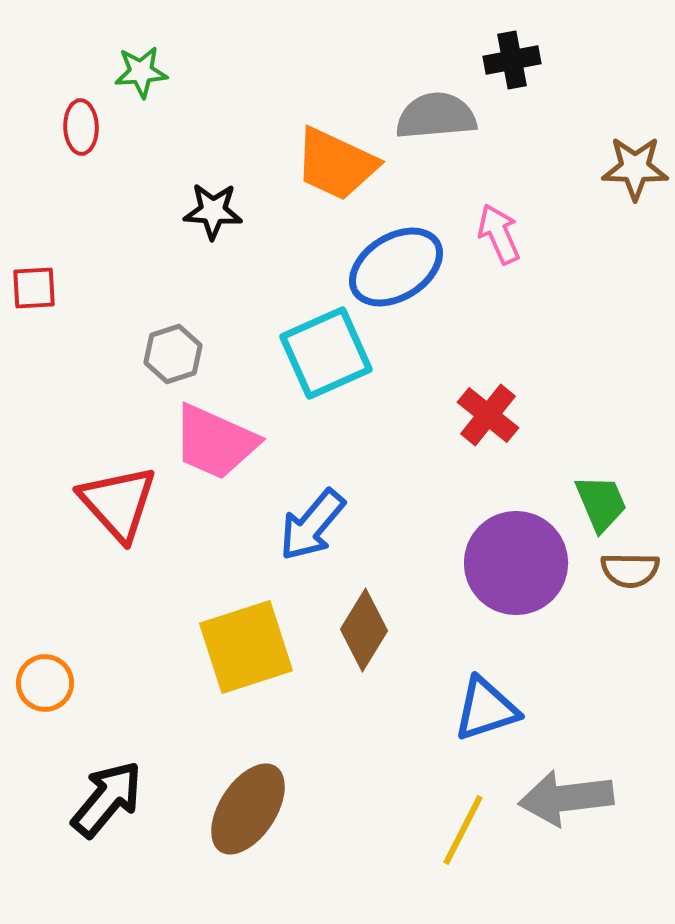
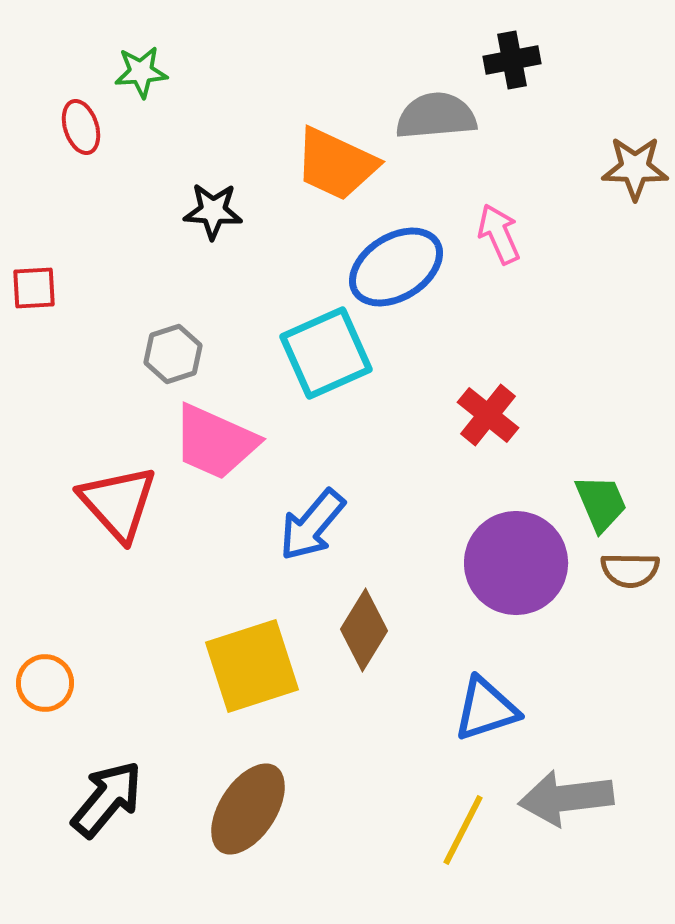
red ellipse: rotated 16 degrees counterclockwise
yellow square: moved 6 px right, 19 px down
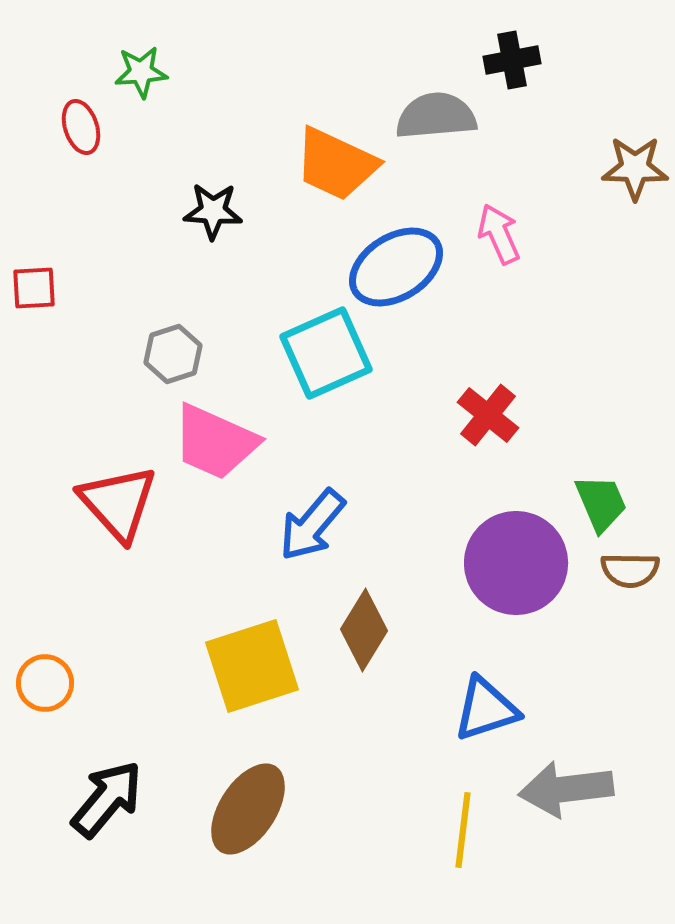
gray arrow: moved 9 px up
yellow line: rotated 20 degrees counterclockwise
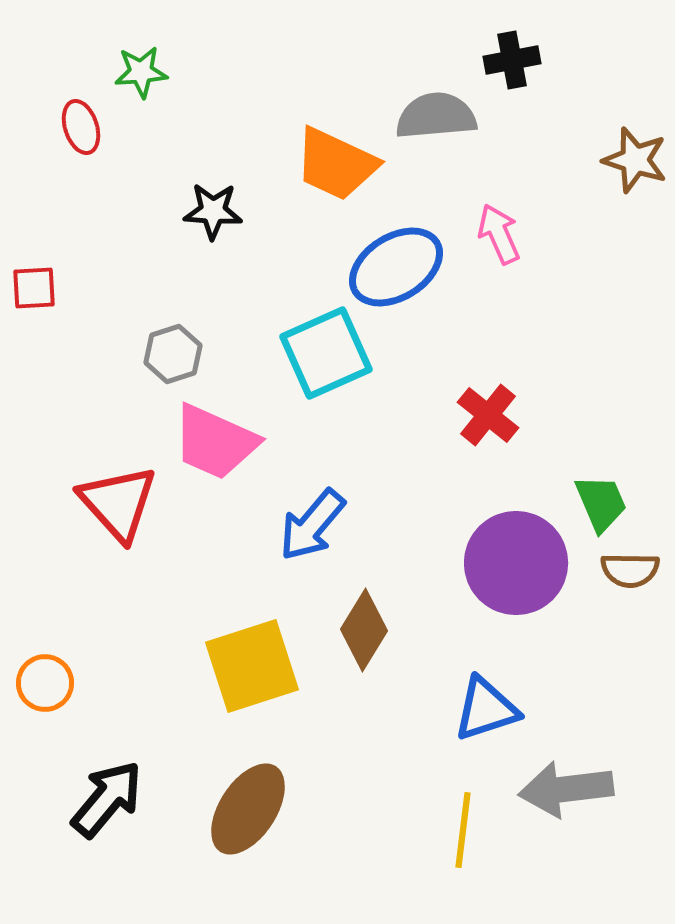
brown star: moved 8 px up; rotated 16 degrees clockwise
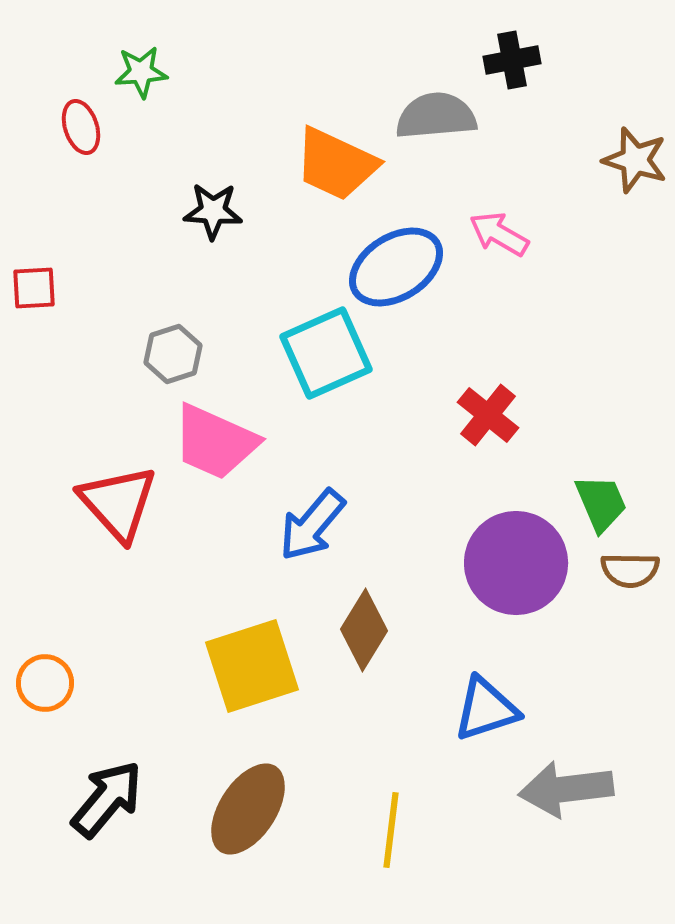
pink arrow: rotated 36 degrees counterclockwise
yellow line: moved 72 px left
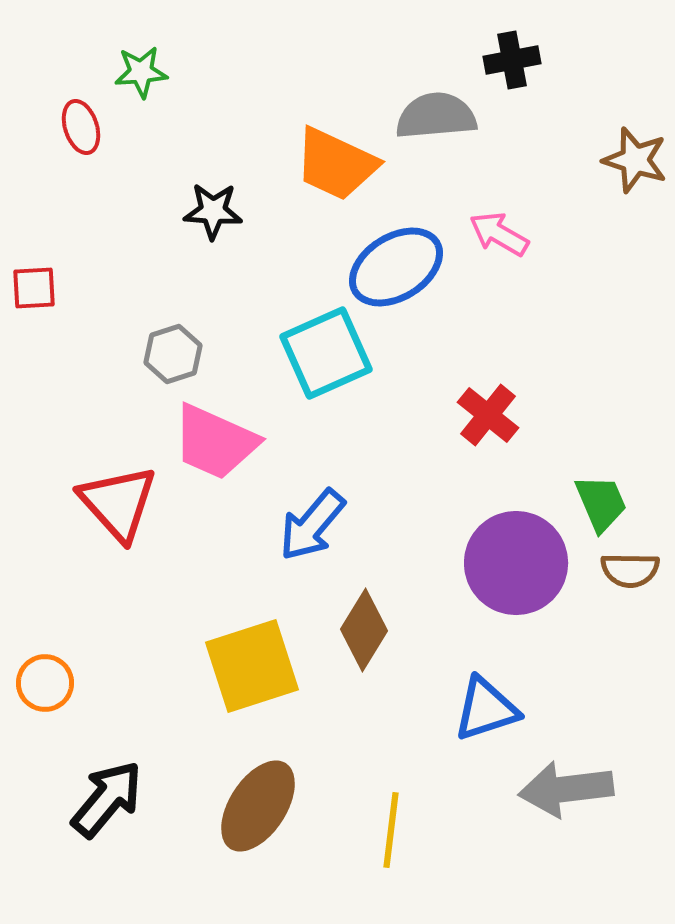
brown ellipse: moved 10 px right, 3 px up
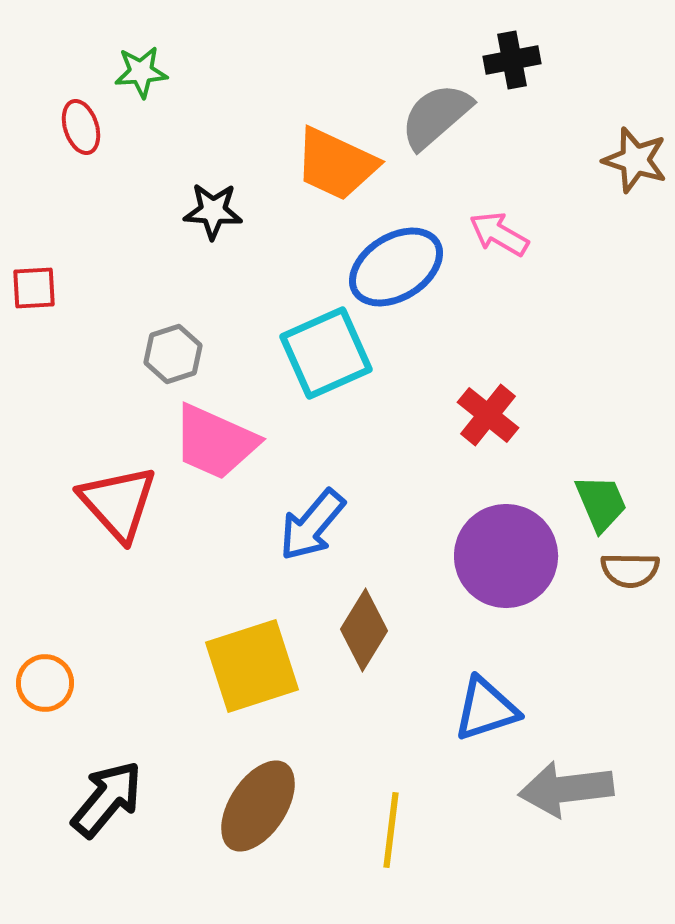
gray semicircle: rotated 36 degrees counterclockwise
purple circle: moved 10 px left, 7 px up
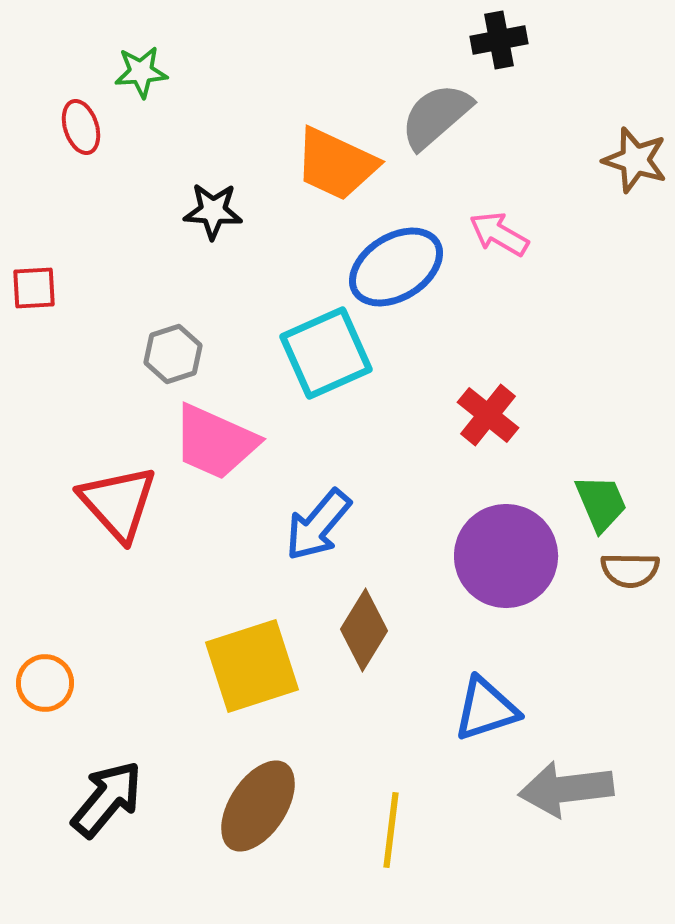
black cross: moved 13 px left, 20 px up
blue arrow: moved 6 px right
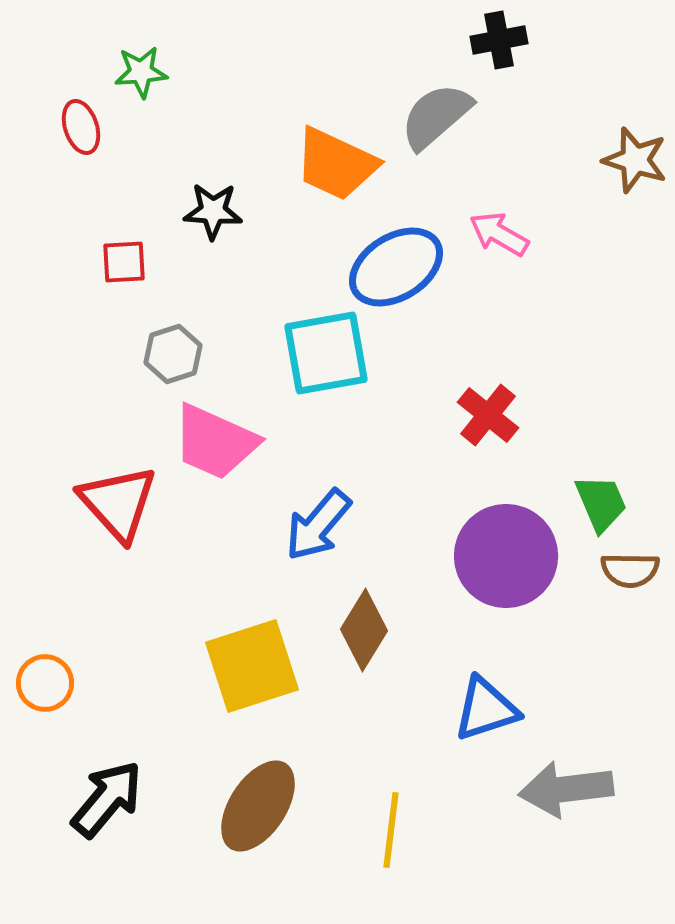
red square: moved 90 px right, 26 px up
cyan square: rotated 14 degrees clockwise
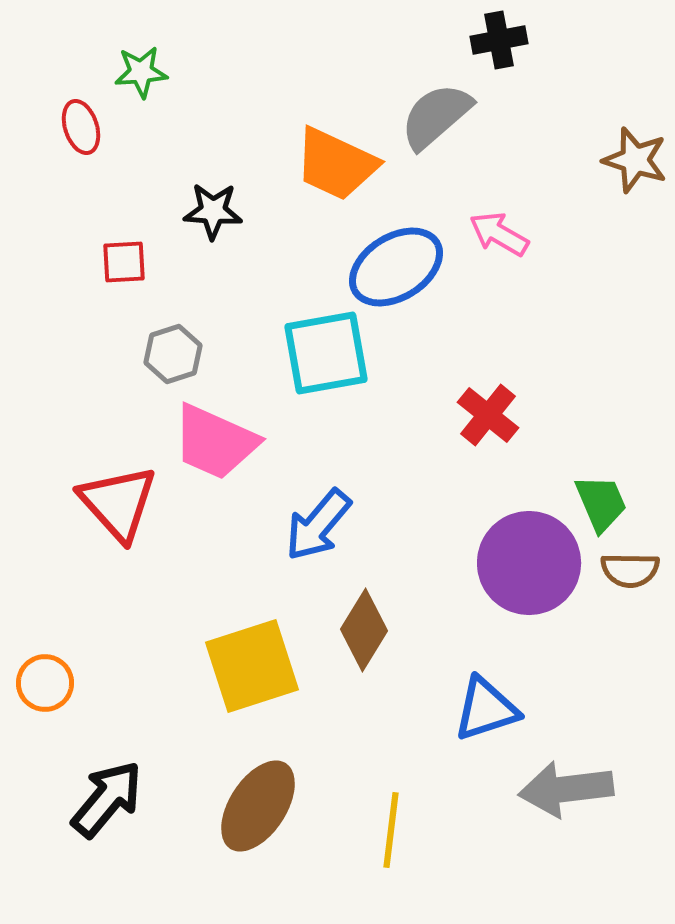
purple circle: moved 23 px right, 7 px down
